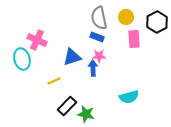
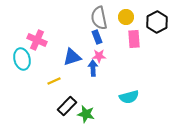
blue rectangle: rotated 48 degrees clockwise
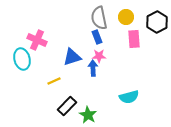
green star: moved 2 px right, 1 px down; rotated 18 degrees clockwise
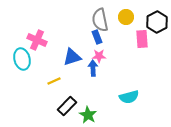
gray semicircle: moved 1 px right, 2 px down
pink rectangle: moved 8 px right
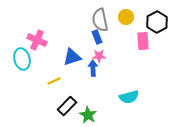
pink rectangle: moved 1 px right, 2 px down
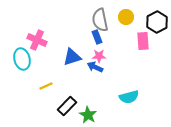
blue arrow: moved 2 px right, 1 px up; rotated 63 degrees counterclockwise
yellow line: moved 8 px left, 5 px down
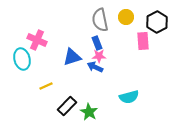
blue rectangle: moved 6 px down
green star: moved 1 px right, 3 px up
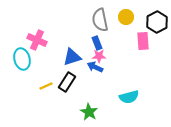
black rectangle: moved 24 px up; rotated 12 degrees counterclockwise
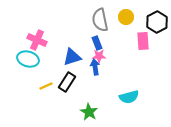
cyan ellipse: moved 6 px right; rotated 60 degrees counterclockwise
blue arrow: rotated 56 degrees clockwise
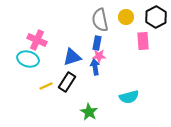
black hexagon: moved 1 px left, 5 px up
blue rectangle: rotated 32 degrees clockwise
